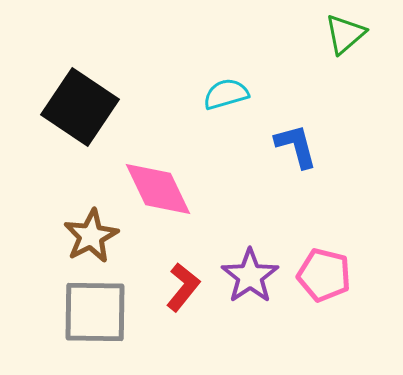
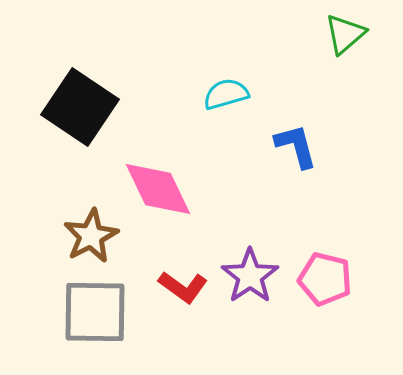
pink pentagon: moved 1 px right, 4 px down
red L-shape: rotated 87 degrees clockwise
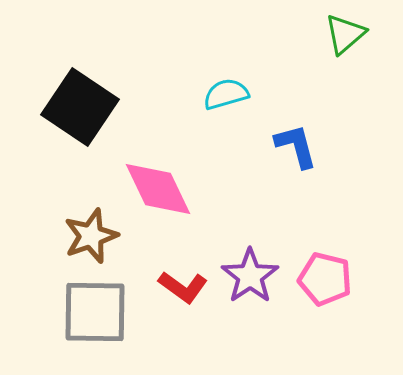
brown star: rotated 8 degrees clockwise
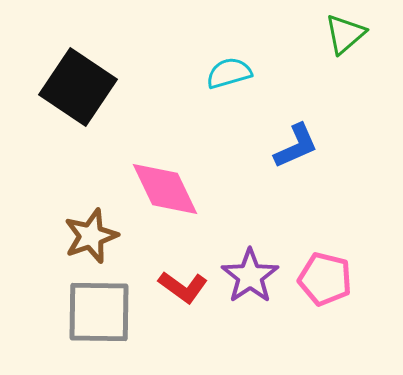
cyan semicircle: moved 3 px right, 21 px up
black square: moved 2 px left, 20 px up
blue L-shape: rotated 81 degrees clockwise
pink diamond: moved 7 px right
gray square: moved 4 px right
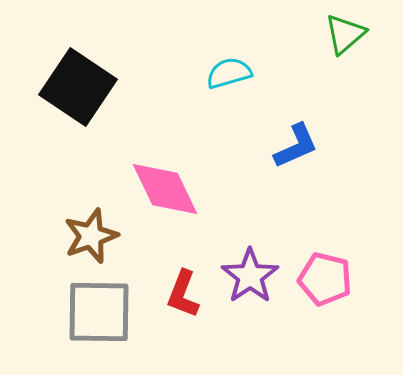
red L-shape: moved 7 px down; rotated 75 degrees clockwise
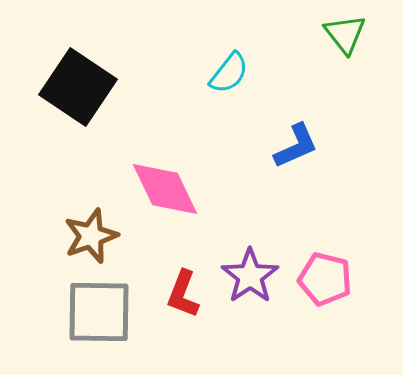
green triangle: rotated 27 degrees counterclockwise
cyan semicircle: rotated 144 degrees clockwise
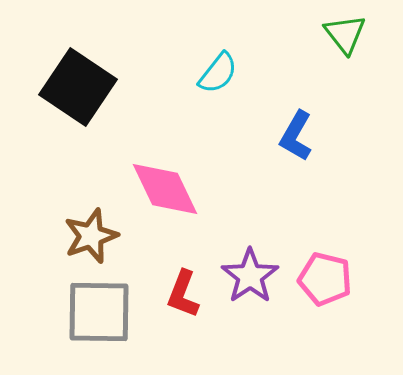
cyan semicircle: moved 11 px left
blue L-shape: moved 10 px up; rotated 144 degrees clockwise
